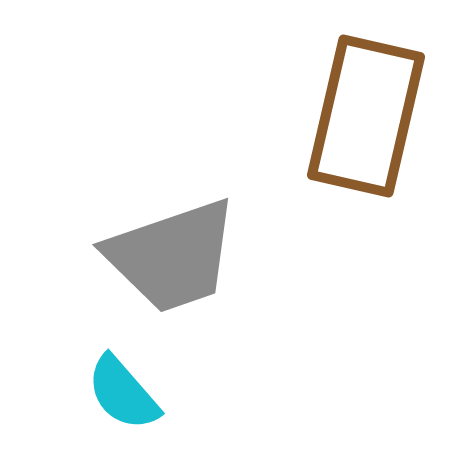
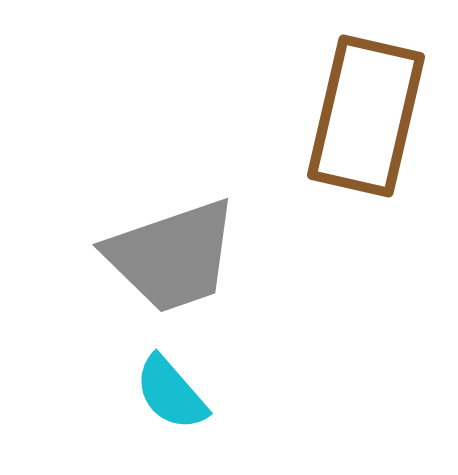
cyan semicircle: moved 48 px right
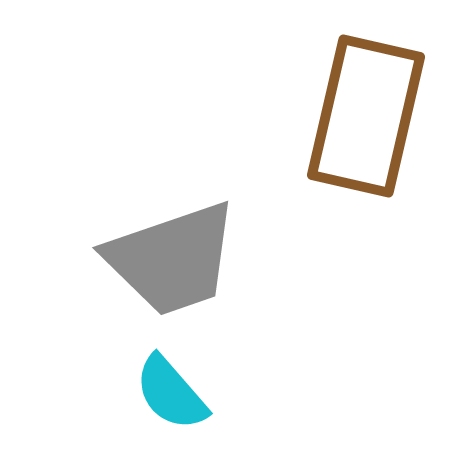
gray trapezoid: moved 3 px down
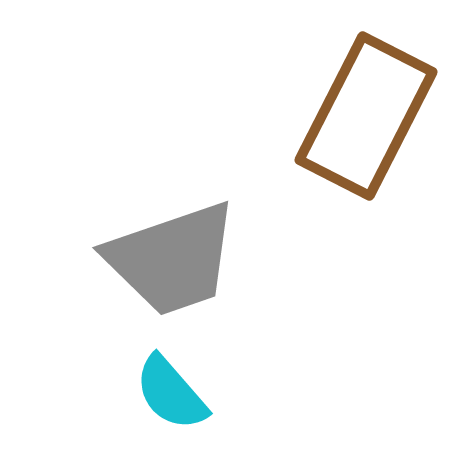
brown rectangle: rotated 14 degrees clockwise
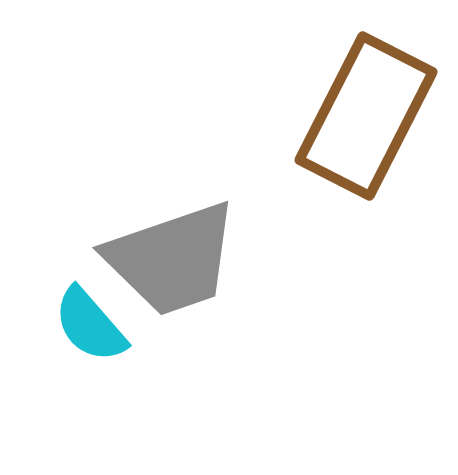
cyan semicircle: moved 81 px left, 68 px up
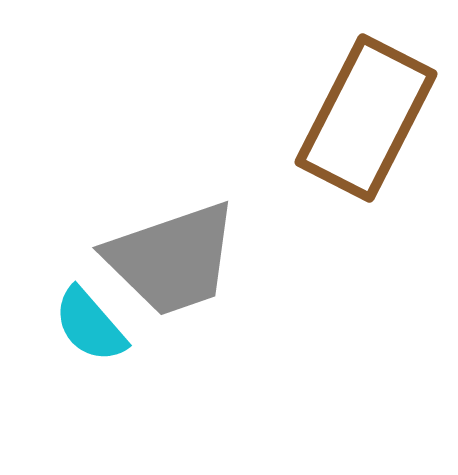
brown rectangle: moved 2 px down
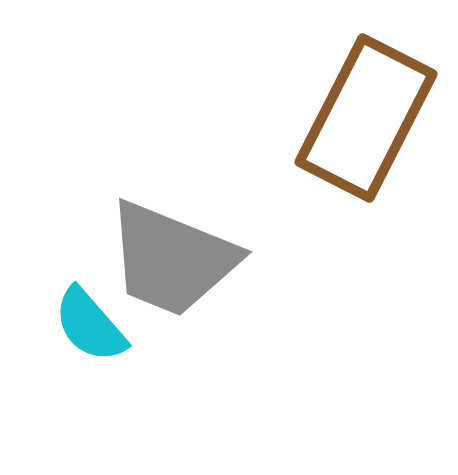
gray trapezoid: rotated 41 degrees clockwise
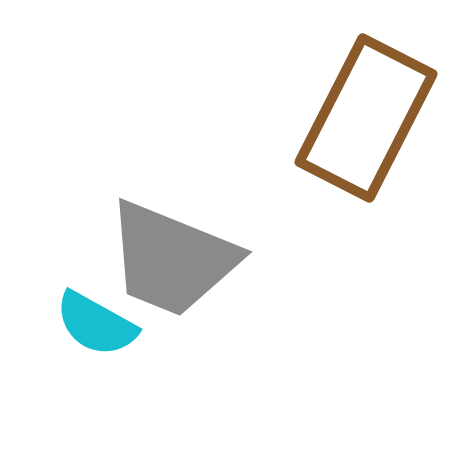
cyan semicircle: moved 6 px right, 1 px up; rotated 20 degrees counterclockwise
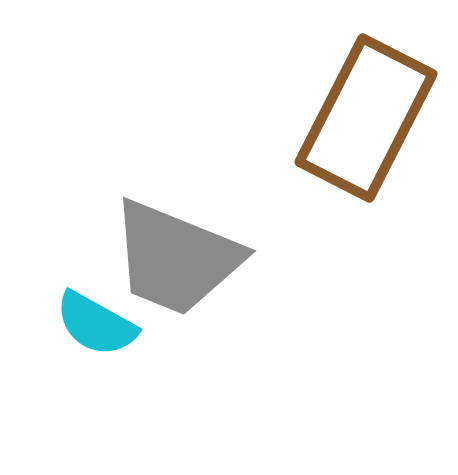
gray trapezoid: moved 4 px right, 1 px up
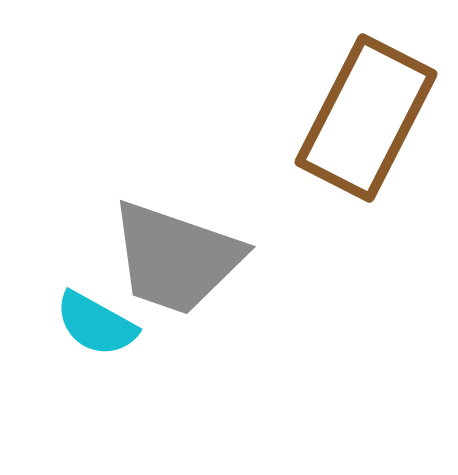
gray trapezoid: rotated 3 degrees counterclockwise
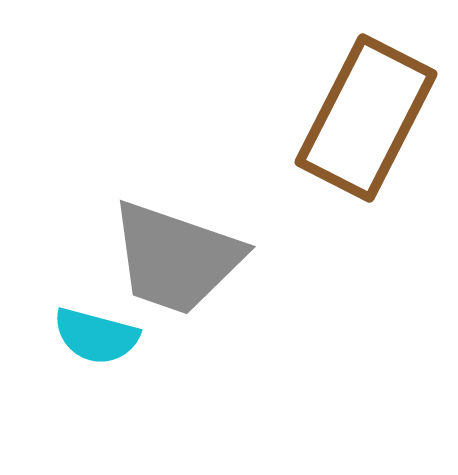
cyan semicircle: moved 12 px down; rotated 14 degrees counterclockwise
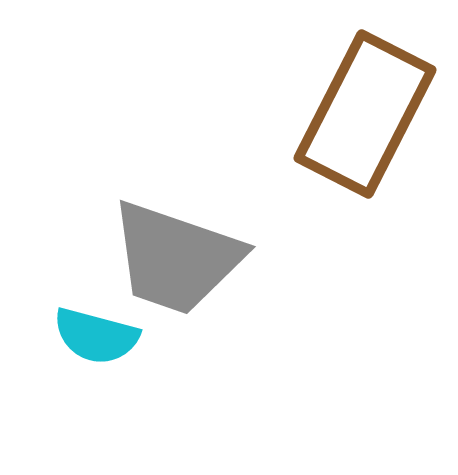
brown rectangle: moved 1 px left, 4 px up
